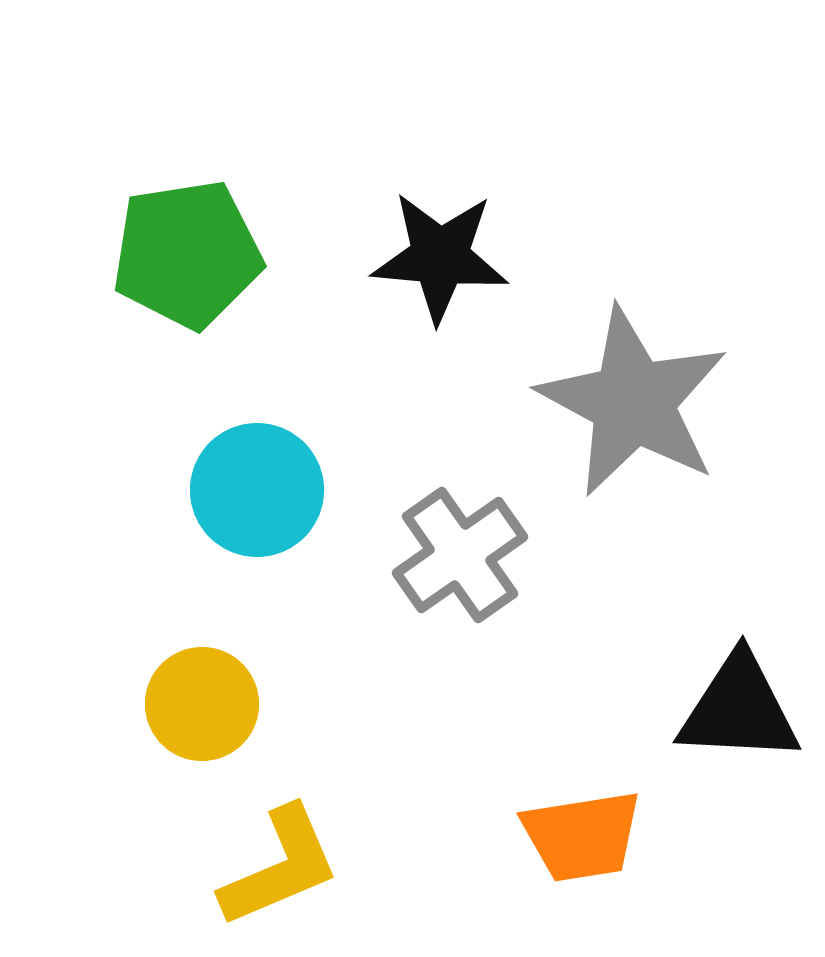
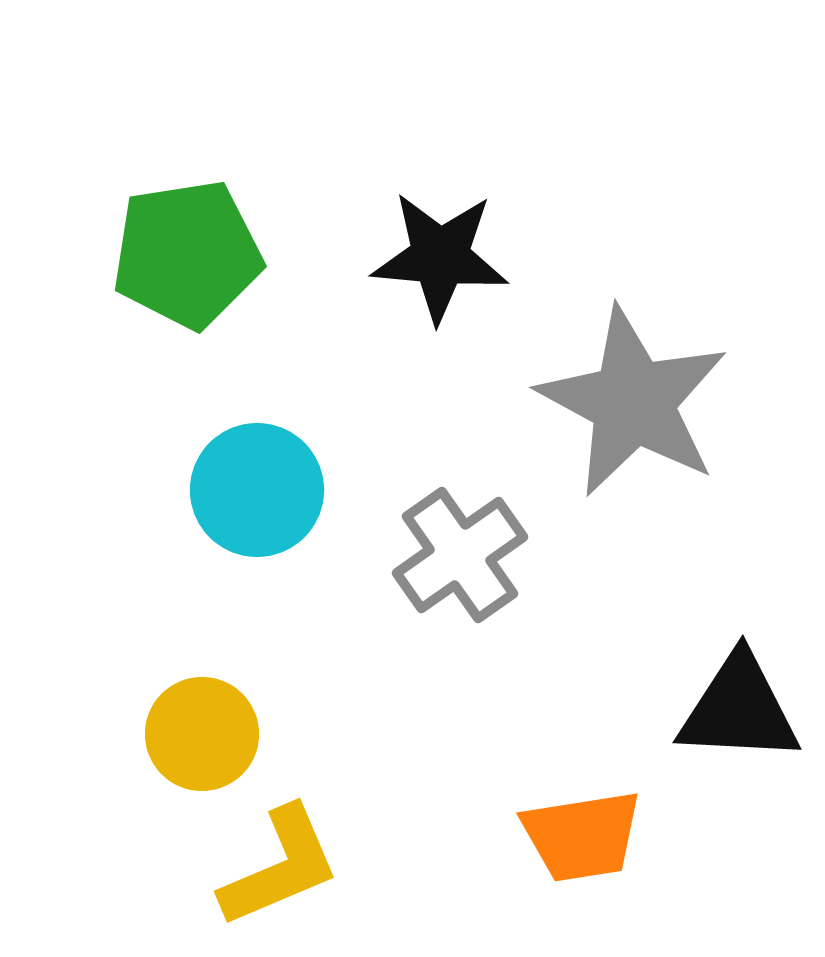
yellow circle: moved 30 px down
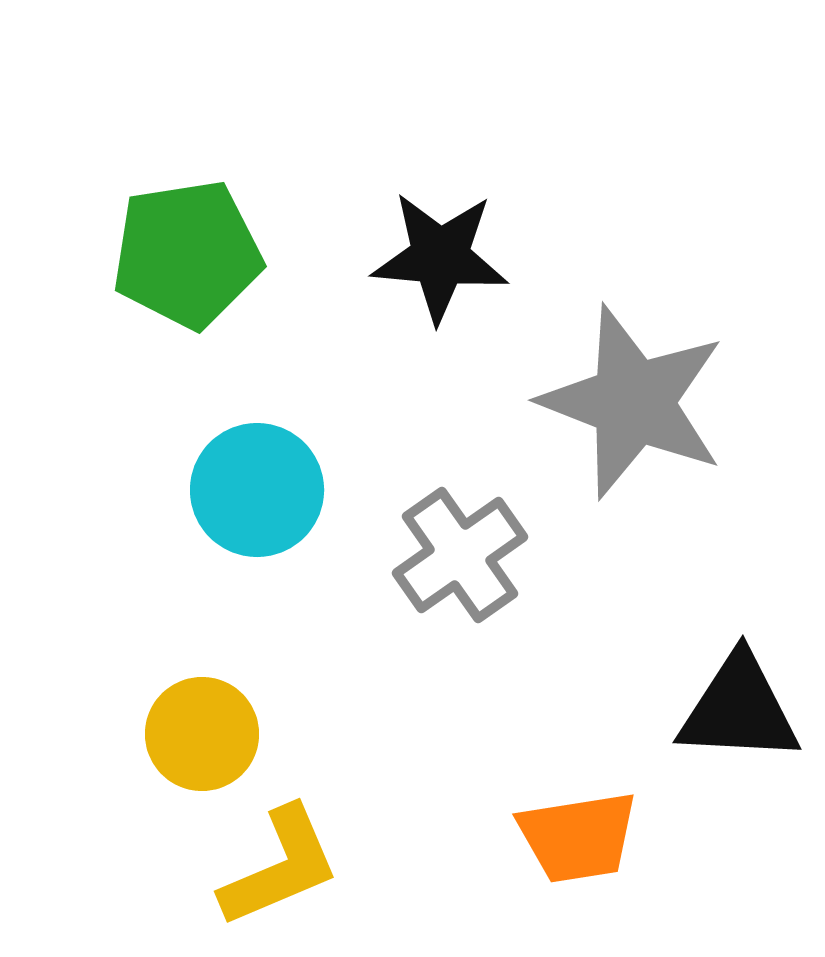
gray star: rotated 7 degrees counterclockwise
orange trapezoid: moved 4 px left, 1 px down
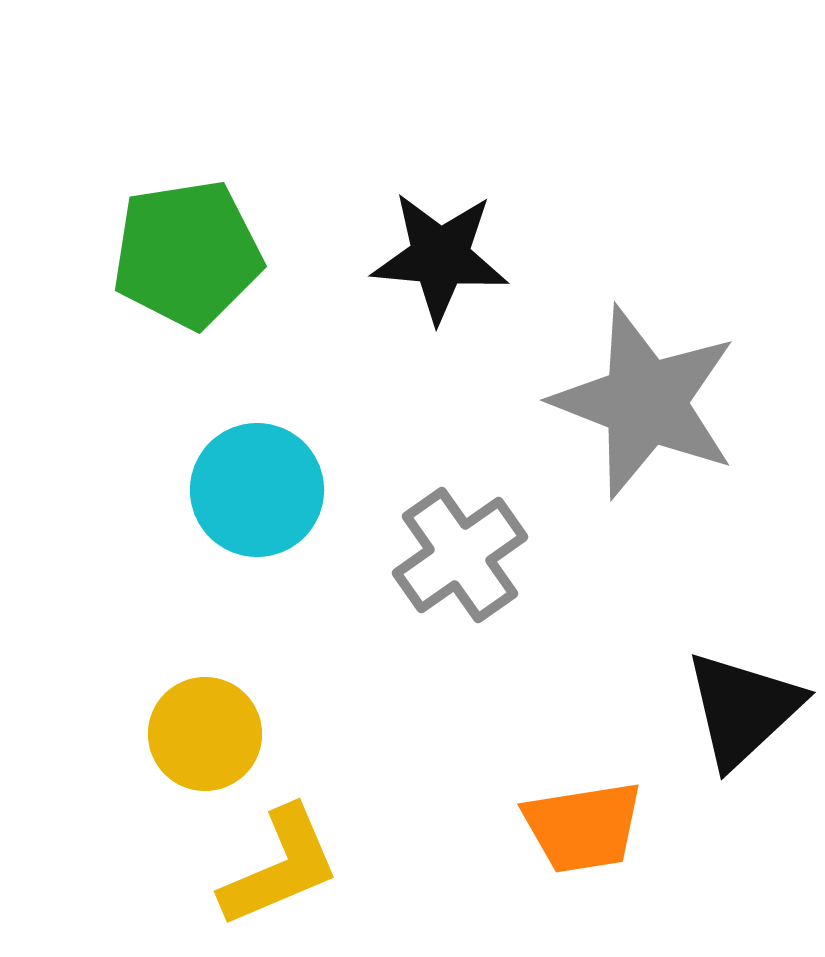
gray star: moved 12 px right
black triangle: moved 4 px right; rotated 46 degrees counterclockwise
yellow circle: moved 3 px right
orange trapezoid: moved 5 px right, 10 px up
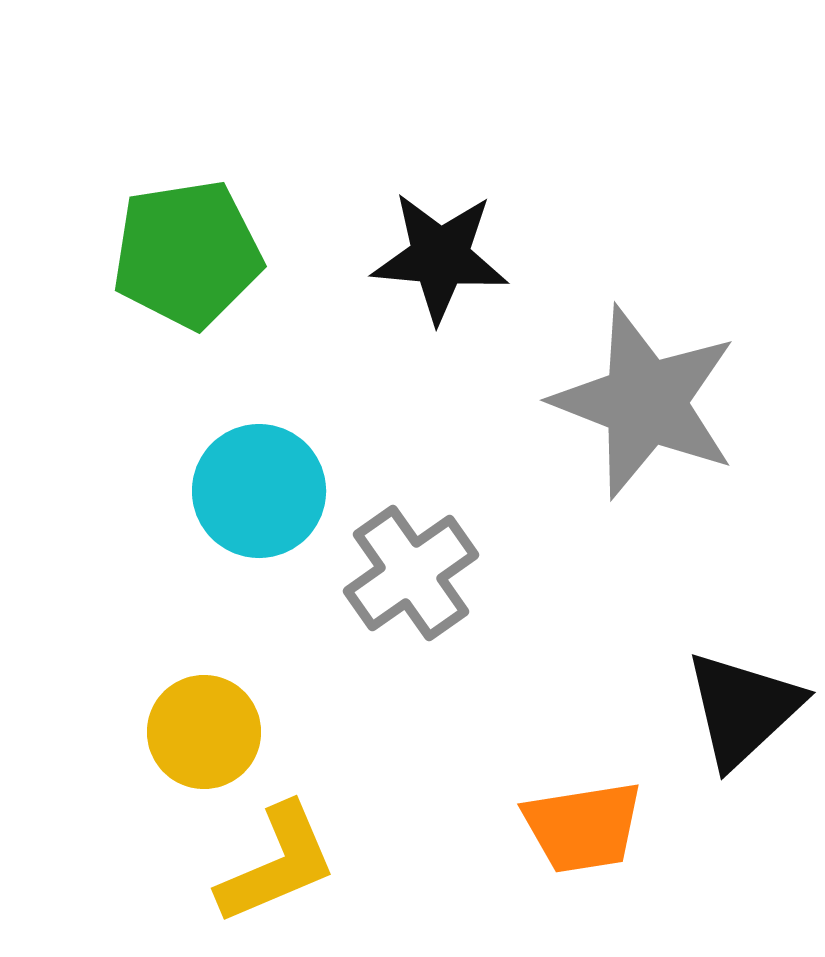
cyan circle: moved 2 px right, 1 px down
gray cross: moved 49 px left, 18 px down
yellow circle: moved 1 px left, 2 px up
yellow L-shape: moved 3 px left, 3 px up
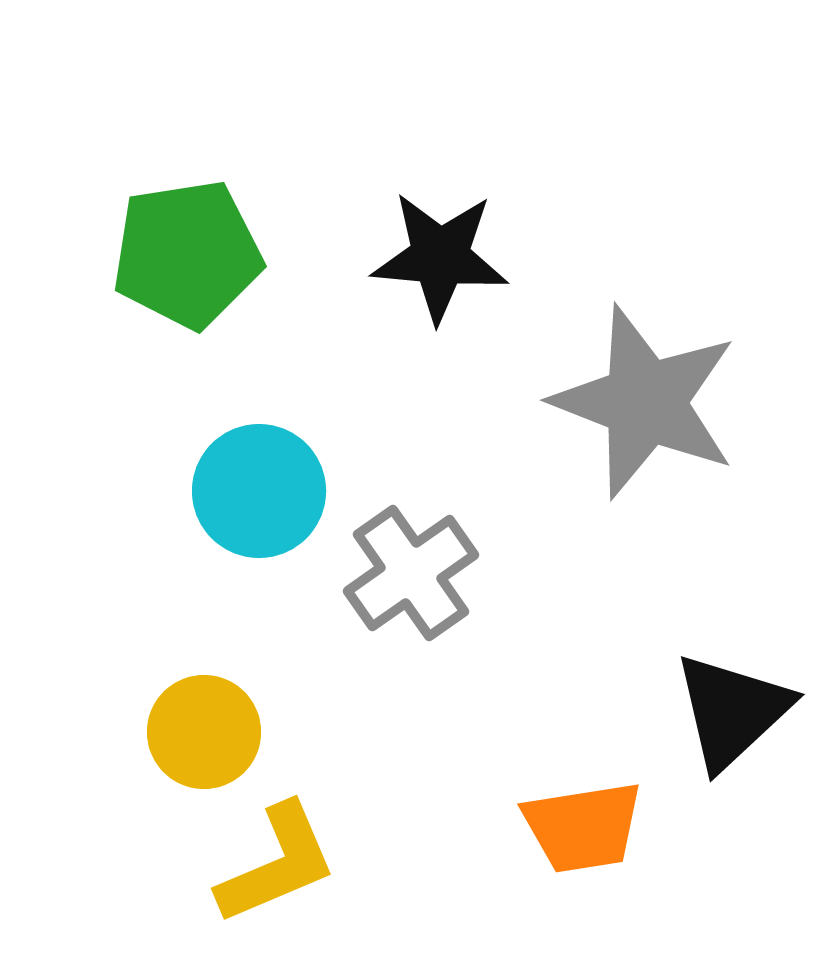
black triangle: moved 11 px left, 2 px down
